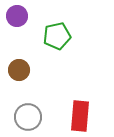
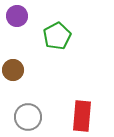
green pentagon: rotated 16 degrees counterclockwise
brown circle: moved 6 px left
red rectangle: moved 2 px right
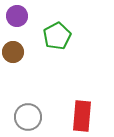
brown circle: moved 18 px up
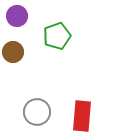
green pentagon: rotated 8 degrees clockwise
gray circle: moved 9 px right, 5 px up
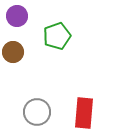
red rectangle: moved 2 px right, 3 px up
